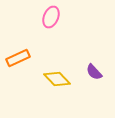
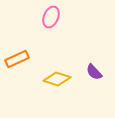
orange rectangle: moved 1 px left, 1 px down
yellow diamond: rotated 28 degrees counterclockwise
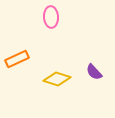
pink ellipse: rotated 25 degrees counterclockwise
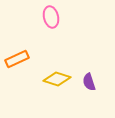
pink ellipse: rotated 10 degrees counterclockwise
purple semicircle: moved 5 px left, 10 px down; rotated 24 degrees clockwise
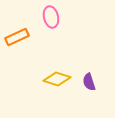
orange rectangle: moved 22 px up
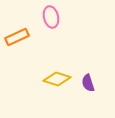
purple semicircle: moved 1 px left, 1 px down
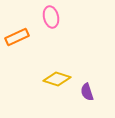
purple semicircle: moved 1 px left, 9 px down
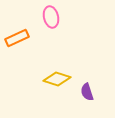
orange rectangle: moved 1 px down
